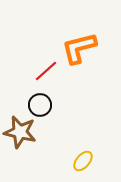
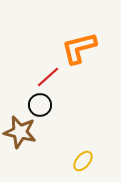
red line: moved 2 px right, 6 px down
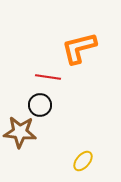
red line: rotated 50 degrees clockwise
brown star: rotated 8 degrees counterclockwise
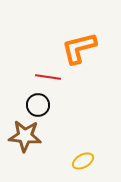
black circle: moved 2 px left
brown star: moved 5 px right, 4 px down
yellow ellipse: rotated 20 degrees clockwise
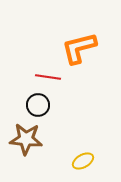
brown star: moved 1 px right, 3 px down
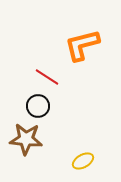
orange L-shape: moved 3 px right, 3 px up
red line: moved 1 px left; rotated 25 degrees clockwise
black circle: moved 1 px down
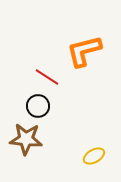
orange L-shape: moved 2 px right, 6 px down
yellow ellipse: moved 11 px right, 5 px up
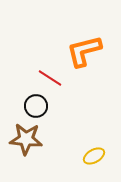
red line: moved 3 px right, 1 px down
black circle: moved 2 px left
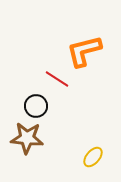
red line: moved 7 px right, 1 px down
brown star: moved 1 px right, 1 px up
yellow ellipse: moved 1 px left, 1 px down; rotated 20 degrees counterclockwise
